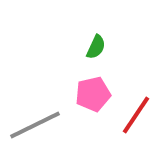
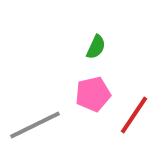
red line: moved 2 px left
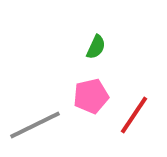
pink pentagon: moved 2 px left, 2 px down
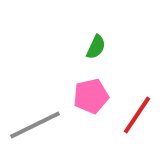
red line: moved 3 px right
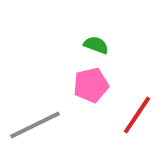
green semicircle: moved 2 px up; rotated 95 degrees counterclockwise
pink pentagon: moved 11 px up
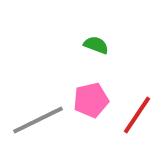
pink pentagon: moved 15 px down
gray line: moved 3 px right, 5 px up
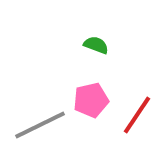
gray line: moved 2 px right, 5 px down
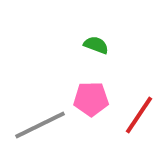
pink pentagon: moved 1 px up; rotated 12 degrees clockwise
red line: moved 2 px right
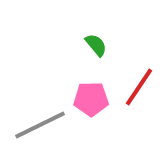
green semicircle: rotated 30 degrees clockwise
red line: moved 28 px up
